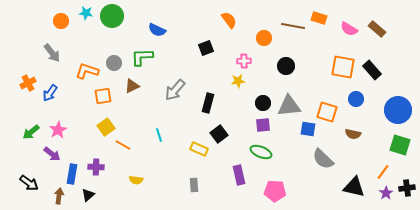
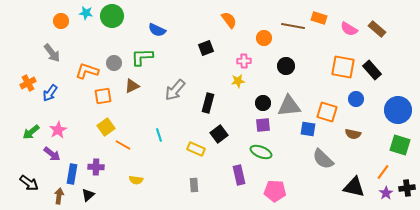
yellow rectangle at (199, 149): moved 3 px left
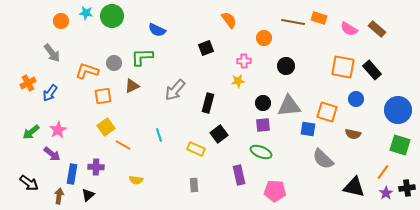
brown line at (293, 26): moved 4 px up
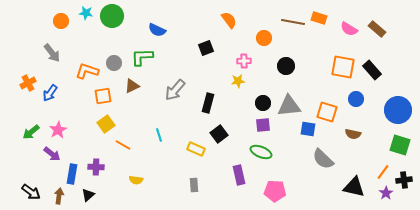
yellow square at (106, 127): moved 3 px up
black arrow at (29, 183): moved 2 px right, 9 px down
black cross at (407, 188): moved 3 px left, 8 px up
